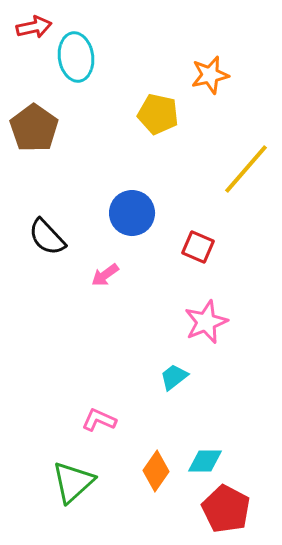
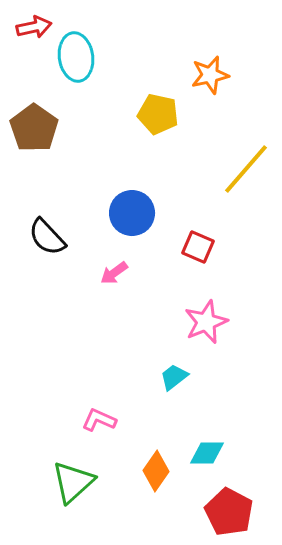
pink arrow: moved 9 px right, 2 px up
cyan diamond: moved 2 px right, 8 px up
red pentagon: moved 3 px right, 3 px down
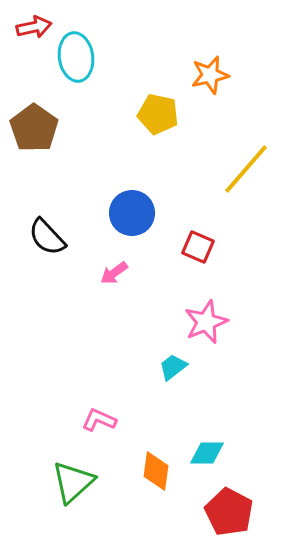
cyan trapezoid: moved 1 px left, 10 px up
orange diamond: rotated 27 degrees counterclockwise
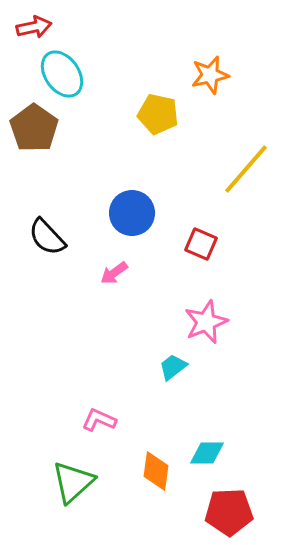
cyan ellipse: moved 14 px left, 17 px down; rotated 27 degrees counterclockwise
red square: moved 3 px right, 3 px up
red pentagon: rotated 30 degrees counterclockwise
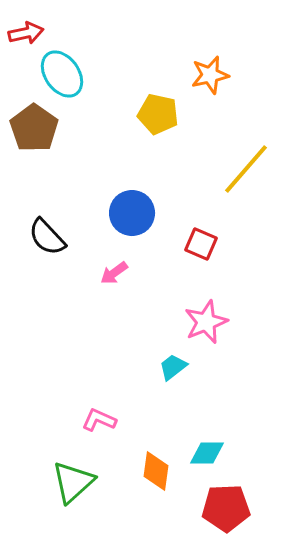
red arrow: moved 8 px left, 6 px down
red pentagon: moved 3 px left, 4 px up
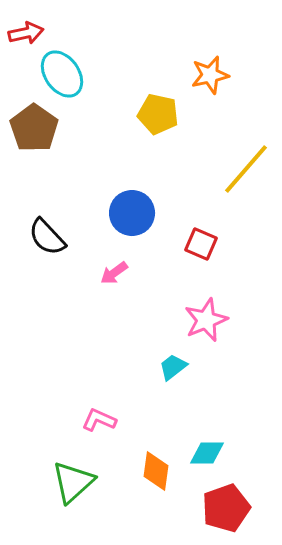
pink star: moved 2 px up
red pentagon: rotated 18 degrees counterclockwise
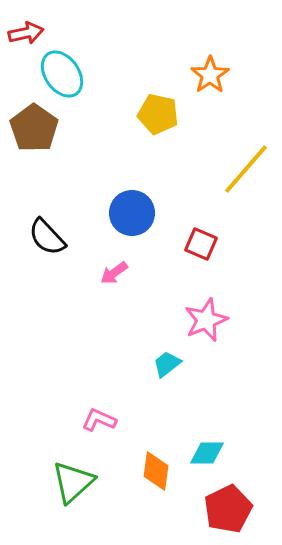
orange star: rotated 21 degrees counterclockwise
cyan trapezoid: moved 6 px left, 3 px up
red pentagon: moved 2 px right, 1 px down; rotated 6 degrees counterclockwise
